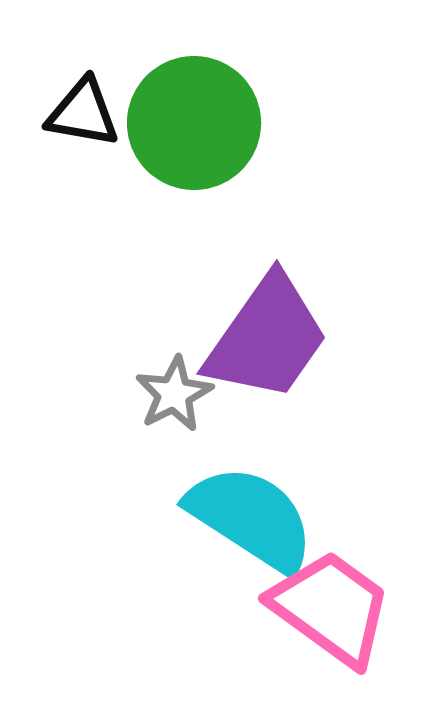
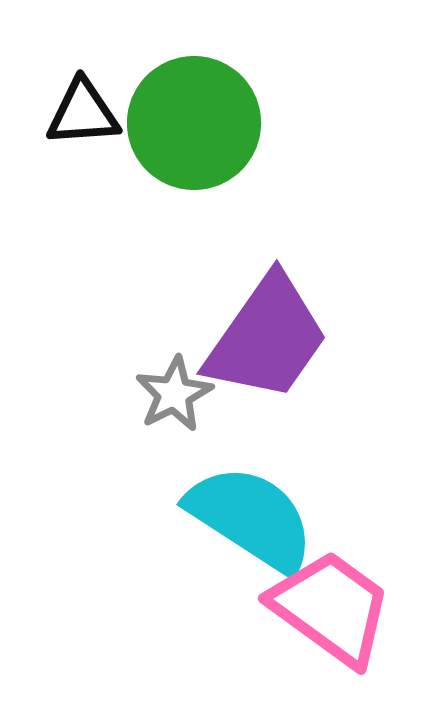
black triangle: rotated 14 degrees counterclockwise
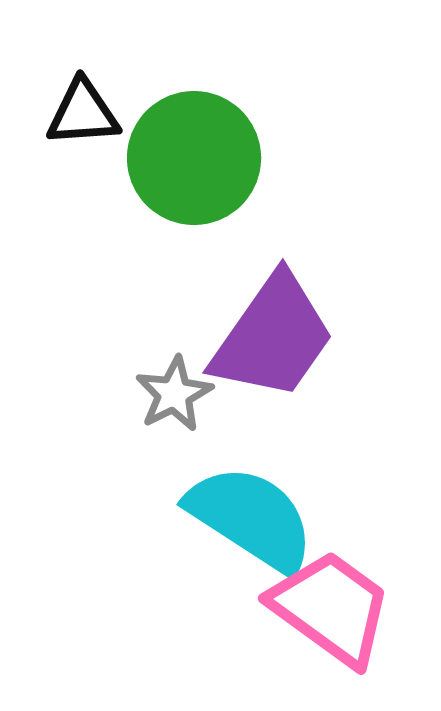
green circle: moved 35 px down
purple trapezoid: moved 6 px right, 1 px up
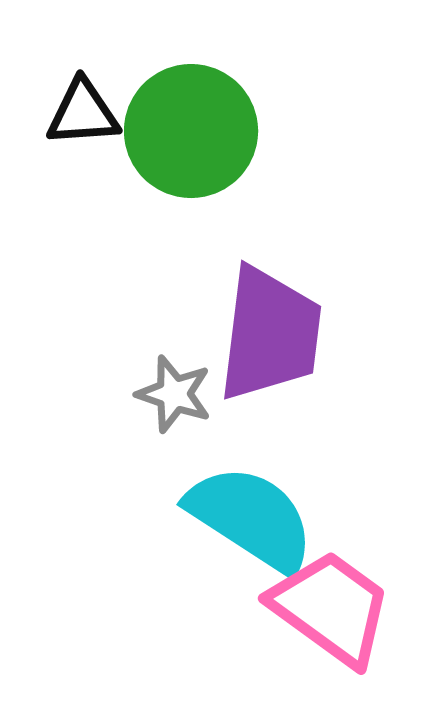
green circle: moved 3 px left, 27 px up
purple trapezoid: moved 3 px left, 3 px up; rotated 28 degrees counterclockwise
gray star: rotated 26 degrees counterclockwise
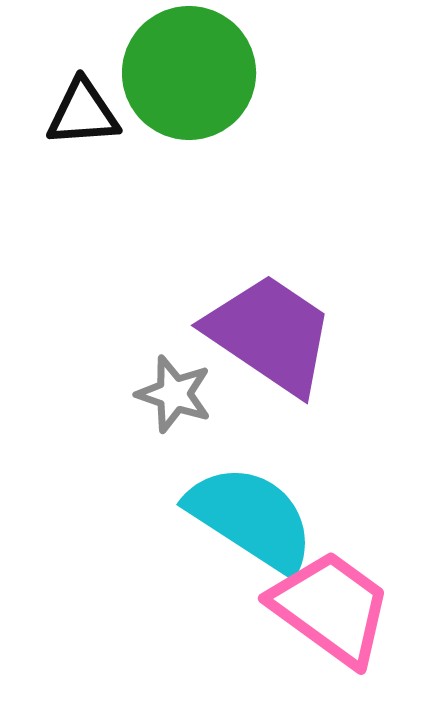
green circle: moved 2 px left, 58 px up
purple trapezoid: rotated 63 degrees counterclockwise
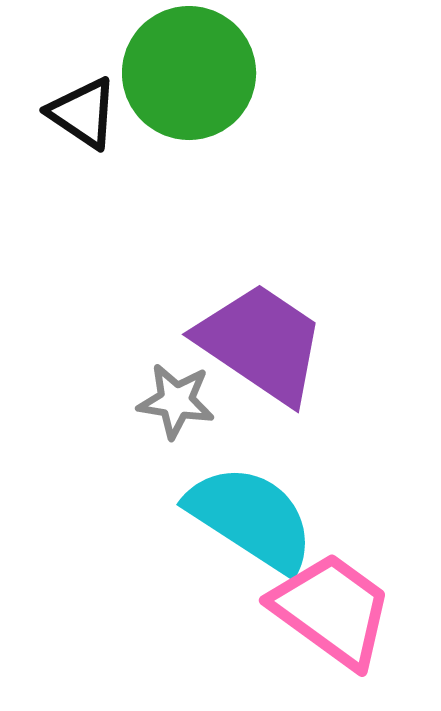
black triangle: rotated 38 degrees clockwise
purple trapezoid: moved 9 px left, 9 px down
gray star: moved 2 px right, 7 px down; rotated 10 degrees counterclockwise
pink trapezoid: moved 1 px right, 2 px down
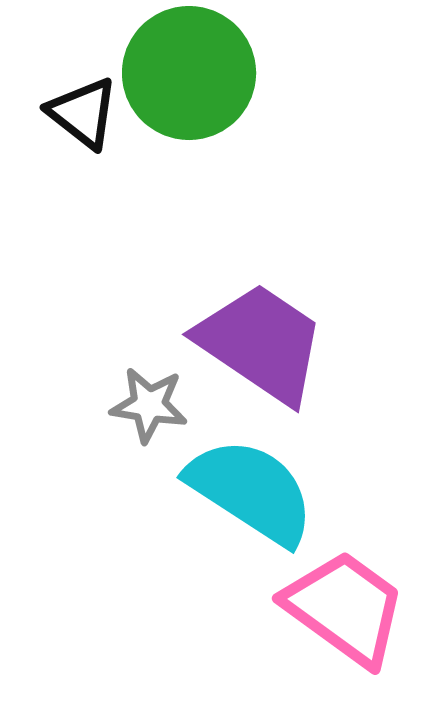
black triangle: rotated 4 degrees clockwise
gray star: moved 27 px left, 4 px down
cyan semicircle: moved 27 px up
pink trapezoid: moved 13 px right, 2 px up
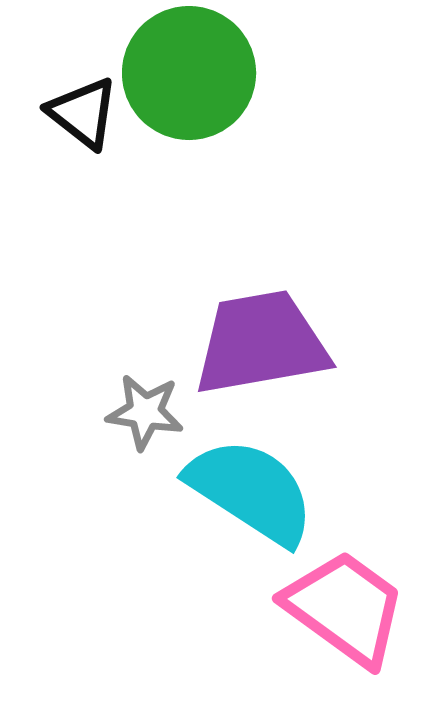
purple trapezoid: rotated 44 degrees counterclockwise
gray star: moved 4 px left, 7 px down
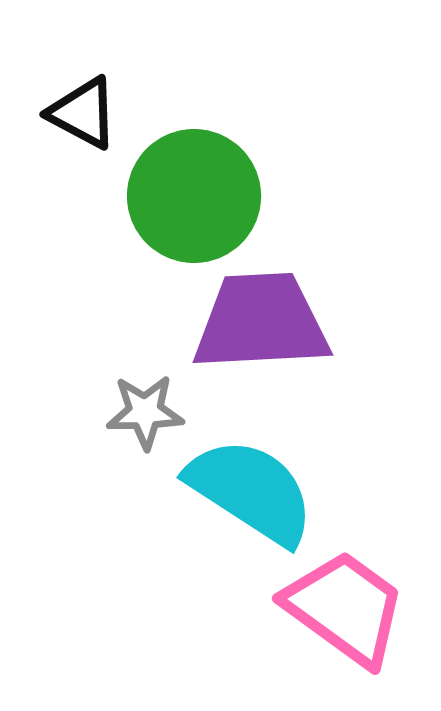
green circle: moved 5 px right, 123 px down
black triangle: rotated 10 degrees counterclockwise
purple trapezoid: moved 21 px up; rotated 7 degrees clockwise
gray star: rotated 10 degrees counterclockwise
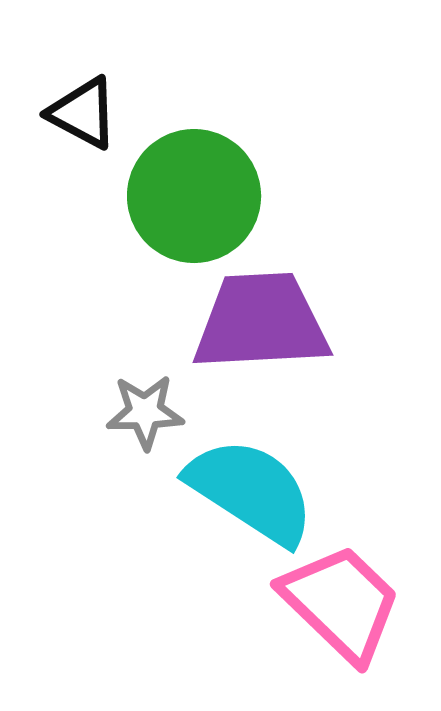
pink trapezoid: moved 4 px left, 5 px up; rotated 8 degrees clockwise
